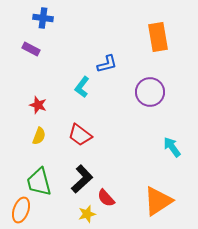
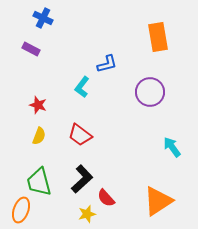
blue cross: rotated 18 degrees clockwise
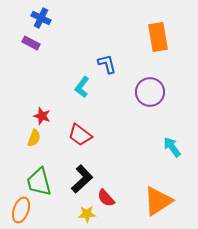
blue cross: moved 2 px left
purple rectangle: moved 6 px up
blue L-shape: rotated 90 degrees counterclockwise
red star: moved 4 px right, 11 px down
yellow semicircle: moved 5 px left, 2 px down
yellow star: rotated 12 degrees clockwise
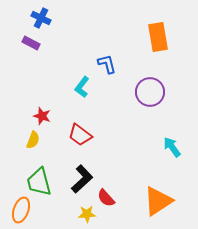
yellow semicircle: moved 1 px left, 2 px down
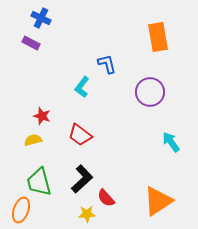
yellow semicircle: rotated 126 degrees counterclockwise
cyan arrow: moved 1 px left, 5 px up
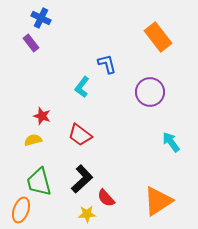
orange rectangle: rotated 28 degrees counterclockwise
purple rectangle: rotated 24 degrees clockwise
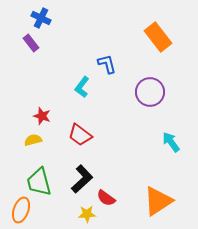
red semicircle: rotated 12 degrees counterclockwise
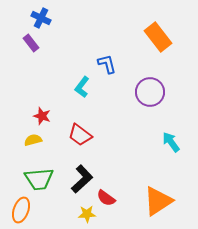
green trapezoid: moved 3 px up; rotated 80 degrees counterclockwise
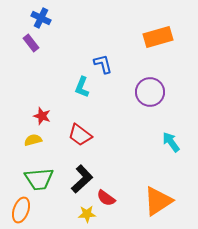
orange rectangle: rotated 68 degrees counterclockwise
blue L-shape: moved 4 px left
cyan L-shape: rotated 15 degrees counterclockwise
